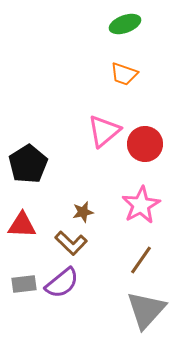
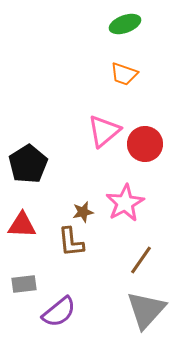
pink star: moved 16 px left, 2 px up
brown L-shape: moved 1 px up; rotated 40 degrees clockwise
purple semicircle: moved 3 px left, 29 px down
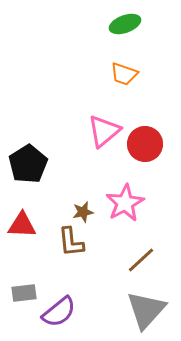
brown line: rotated 12 degrees clockwise
gray rectangle: moved 9 px down
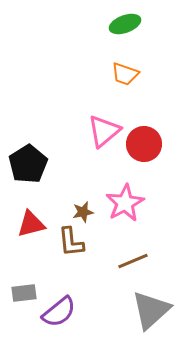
orange trapezoid: moved 1 px right
red circle: moved 1 px left
red triangle: moved 9 px right, 1 px up; rotated 16 degrees counterclockwise
brown line: moved 8 px left, 1 px down; rotated 20 degrees clockwise
gray triangle: moved 5 px right; rotated 6 degrees clockwise
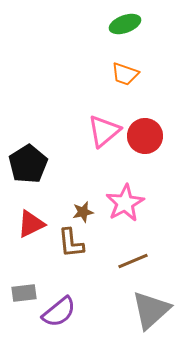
red circle: moved 1 px right, 8 px up
red triangle: rotated 12 degrees counterclockwise
brown L-shape: moved 1 px down
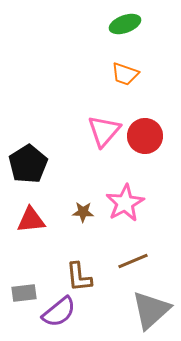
pink triangle: rotated 9 degrees counterclockwise
brown star: rotated 15 degrees clockwise
red triangle: moved 4 px up; rotated 20 degrees clockwise
brown L-shape: moved 8 px right, 34 px down
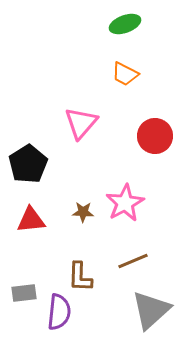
orange trapezoid: rotated 8 degrees clockwise
pink triangle: moved 23 px left, 8 px up
red circle: moved 10 px right
brown L-shape: moved 1 px right; rotated 8 degrees clockwise
purple semicircle: rotated 45 degrees counterclockwise
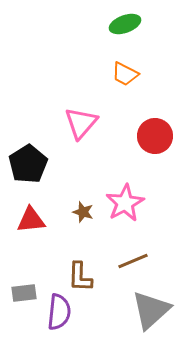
brown star: rotated 15 degrees clockwise
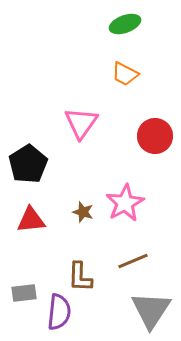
pink triangle: rotated 6 degrees counterclockwise
gray triangle: rotated 15 degrees counterclockwise
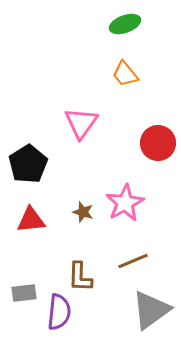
orange trapezoid: rotated 24 degrees clockwise
red circle: moved 3 px right, 7 px down
gray triangle: rotated 21 degrees clockwise
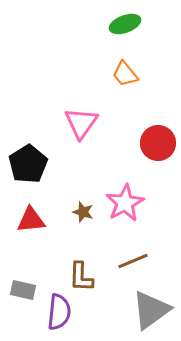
brown L-shape: moved 1 px right
gray rectangle: moved 1 px left, 3 px up; rotated 20 degrees clockwise
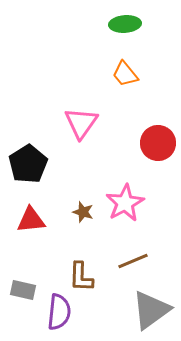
green ellipse: rotated 16 degrees clockwise
